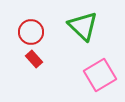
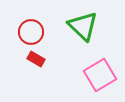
red rectangle: moved 2 px right; rotated 18 degrees counterclockwise
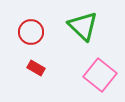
red rectangle: moved 9 px down
pink square: rotated 20 degrees counterclockwise
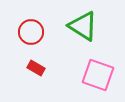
green triangle: rotated 12 degrees counterclockwise
pink square: moved 2 px left; rotated 20 degrees counterclockwise
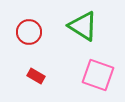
red circle: moved 2 px left
red rectangle: moved 8 px down
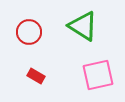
pink square: rotated 32 degrees counterclockwise
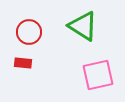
red rectangle: moved 13 px left, 13 px up; rotated 24 degrees counterclockwise
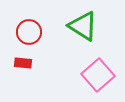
pink square: rotated 28 degrees counterclockwise
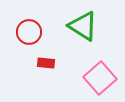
red rectangle: moved 23 px right
pink square: moved 2 px right, 3 px down
